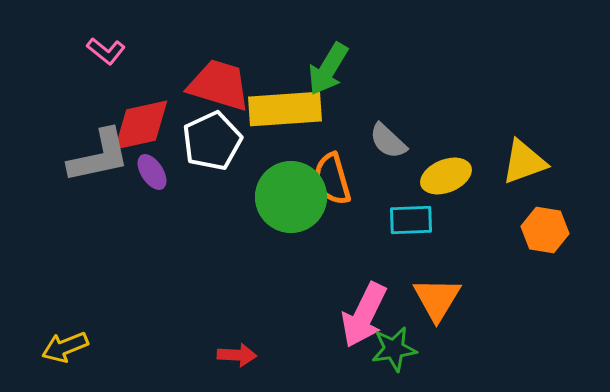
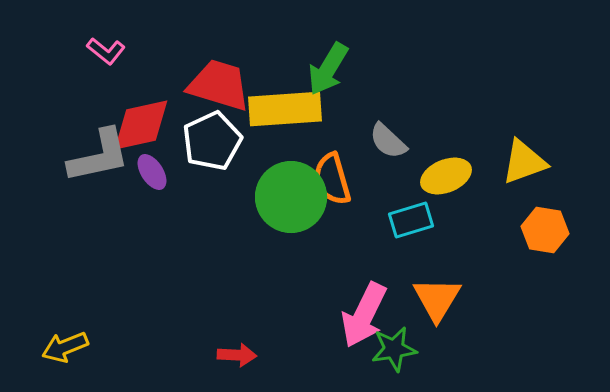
cyan rectangle: rotated 15 degrees counterclockwise
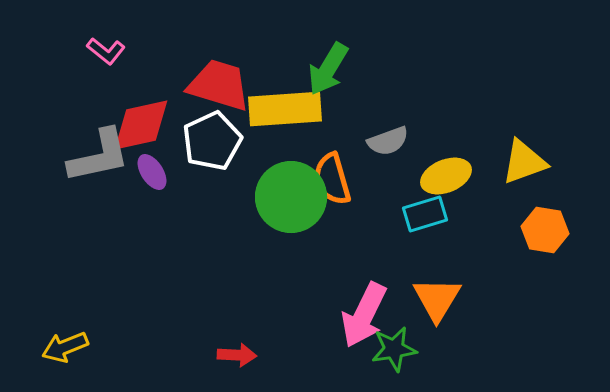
gray semicircle: rotated 63 degrees counterclockwise
cyan rectangle: moved 14 px right, 6 px up
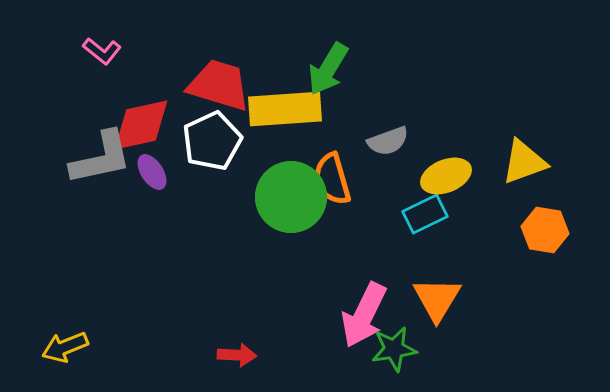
pink L-shape: moved 4 px left
gray L-shape: moved 2 px right, 2 px down
cyan rectangle: rotated 9 degrees counterclockwise
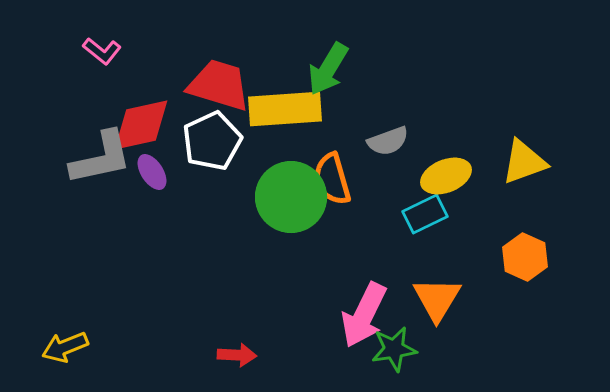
orange hexagon: moved 20 px left, 27 px down; rotated 15 degrees clockwise
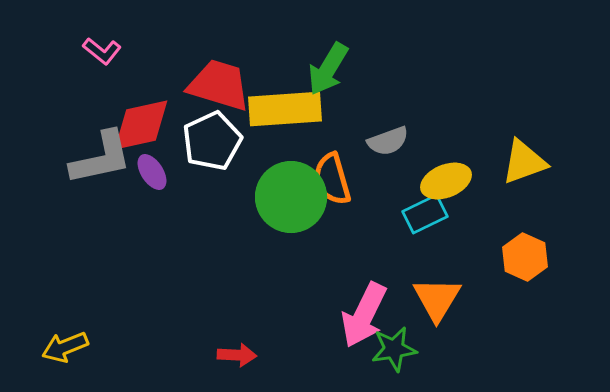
yellow ellipse: moved 5 px down
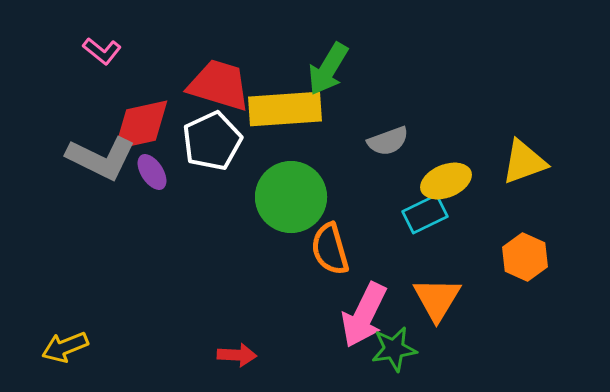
gray L-shape: rotated 38 degrees clockwise
orange semicircle: moved 2 px left, 70 px down
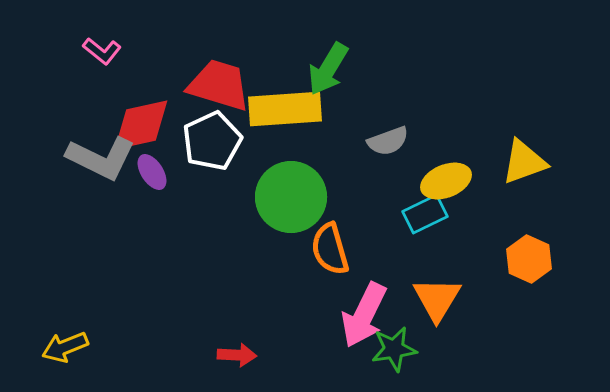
orange hexagon: moved 4 px right, 2 px down
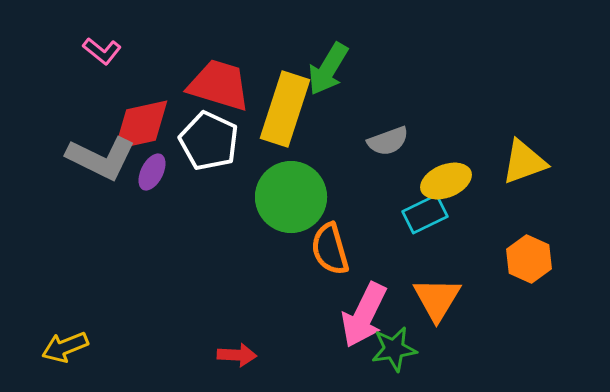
yellow rectangle: rotated 68 degrees counterclockwise
white pentagon: moved 3 px left; rotated 22 degrees counterclockwise
purple ellipse: rotated 60 degrees clockwise
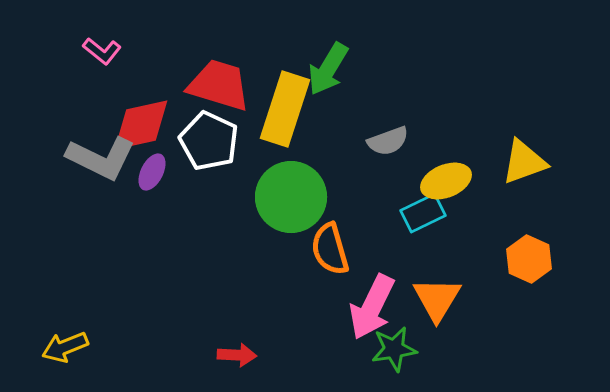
cyan rectangle: moved 2 px left, 1 px up
pink arrow: moved 8 px right, 8 px up
